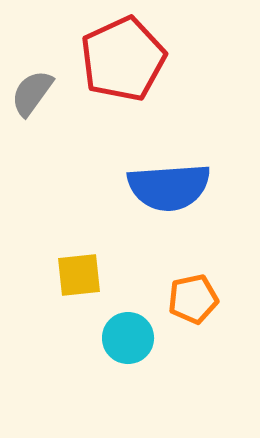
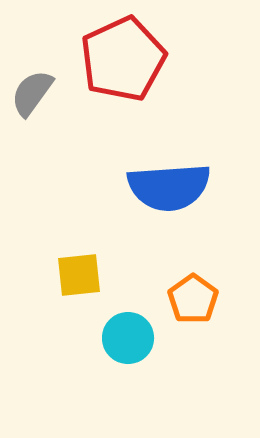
orange pentagon: rotated 24 degrees counterclockwise
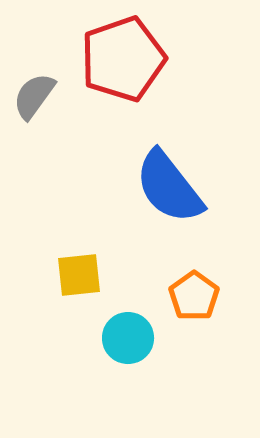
red pentagon: rotated 6 degrees clockwise
gray semicircle: moved 2 px right, 3 px down
blue semicircle: rotated 56 degrees clockwise
orange pentagon: moved 1 px right, 3 px up
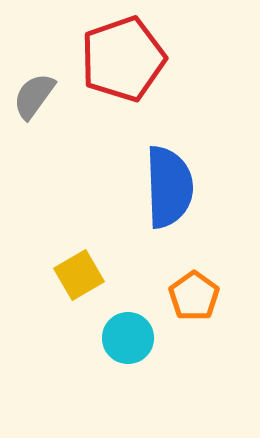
blue semicircle: rotated 144 degrees counterclockwise
yellow square: rotated 24 degrees counterclockwise
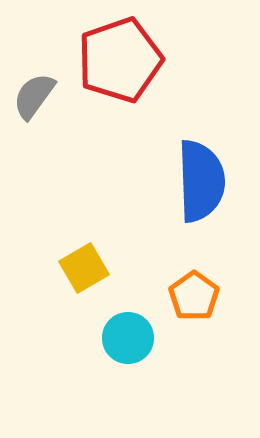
red pentagon: moved 3 px left, 1 px down
blue semicircle: moved 32 px right, 6 px up
yellow square: moved 5 px right, 7 px up
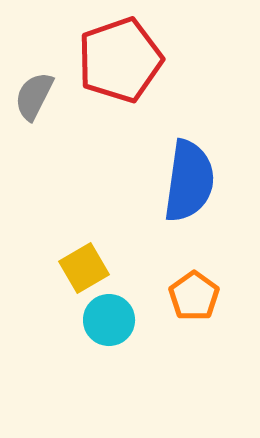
gray semicircle: rotated 9 degrees counterclockwise
blue semicircle: moved 12 px left; rotated 10 degrees clockwise
cyan circle: moved 19 px left, 18 px up
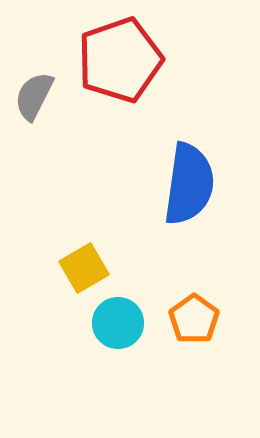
blue semicircle: moved 3 px down
orange pentagon: moved 23 px down
cyan circle: moved 9 px right, 3 px down
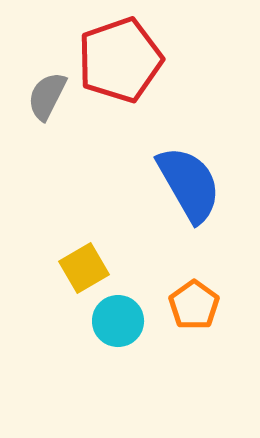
gray semicircle: moved 13 px right
blue semicircle: rotated 38 degrees counterclockwise
orange pentagon: moved 14 px up
cyan circle: moved 2 px up
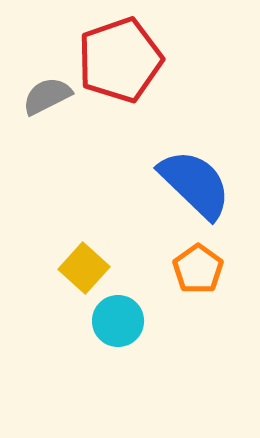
gray semicircle: rotated 36 degrees clockwise
blue semicircle: moved 6 px right; rotated 16 degrees counterclockwise
yellow square: rotated 18 degrees counterclockwise
orange pentagon: moved 4 px right, 36 px up
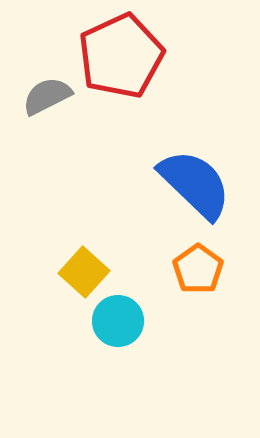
red pentagon: moved 1 px right, 4 px up; rotated 6 degrees counterclockwise
yellow square: moved 4 px down
